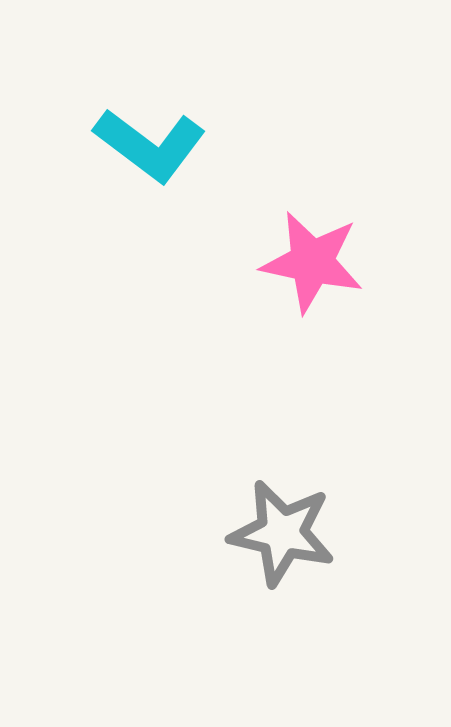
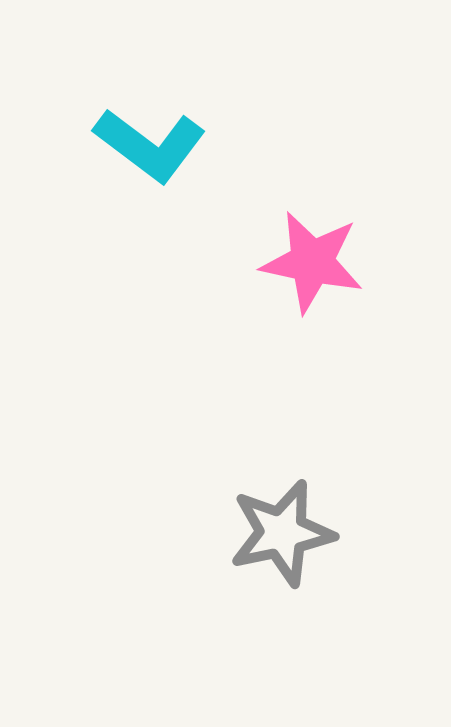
gray star: rotated 25 degrees counterclockwise
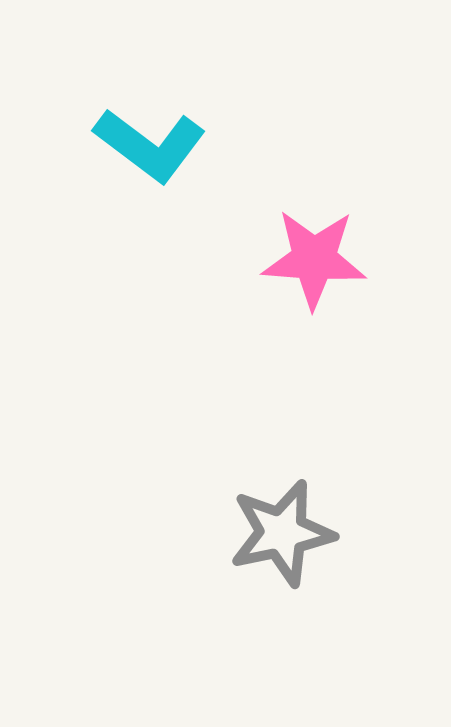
pink star: moved 2 px right, 3 px up; rotated 8 degrees counterclockwise
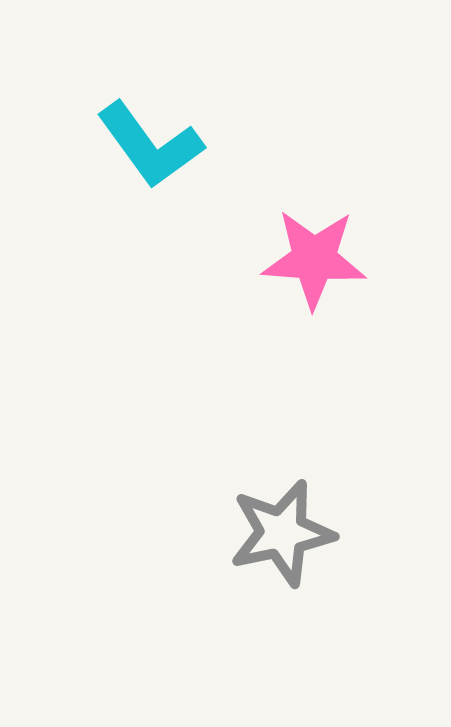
cyan L-shape: rotated 17 degrees clockwise
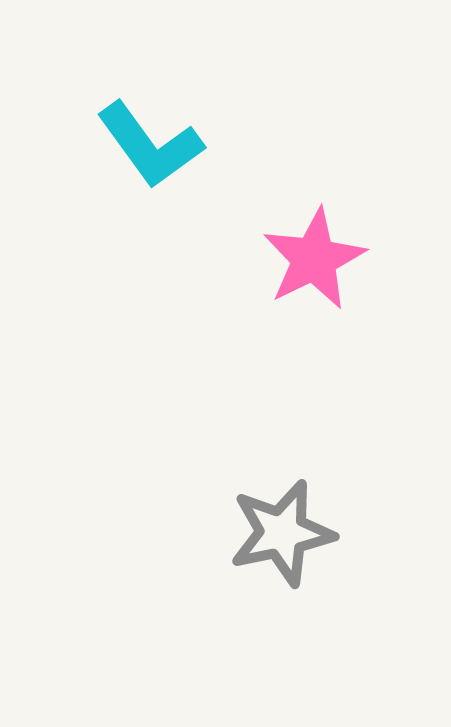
pink star: rotated 30 degrees counterclockwise
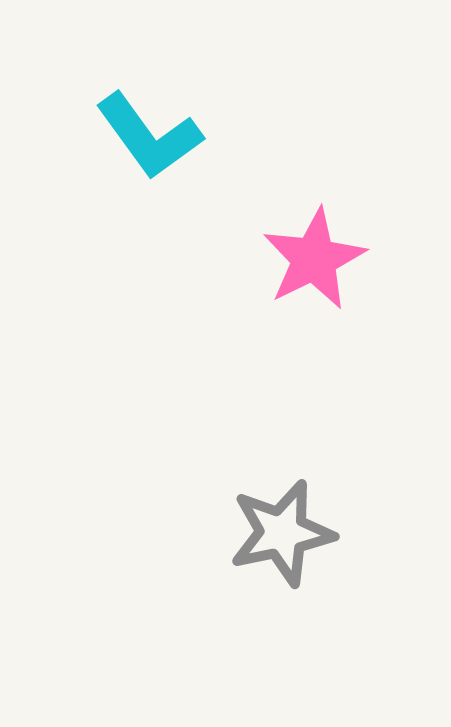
cyan L-shape: moved 1 px left, 9 px up
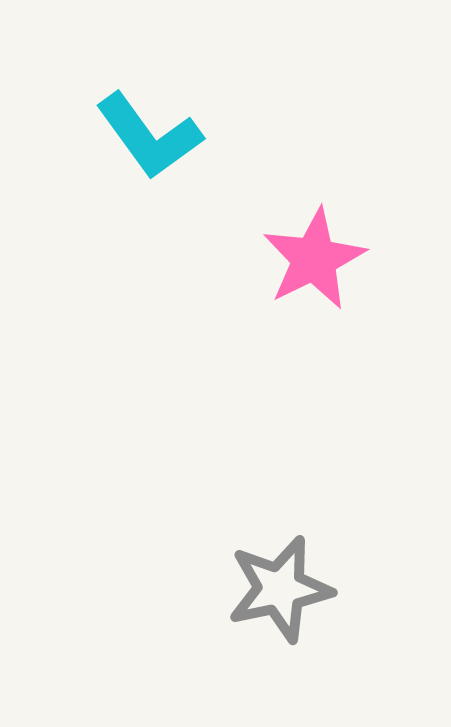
gray star: moved 2 px left, 56 px down
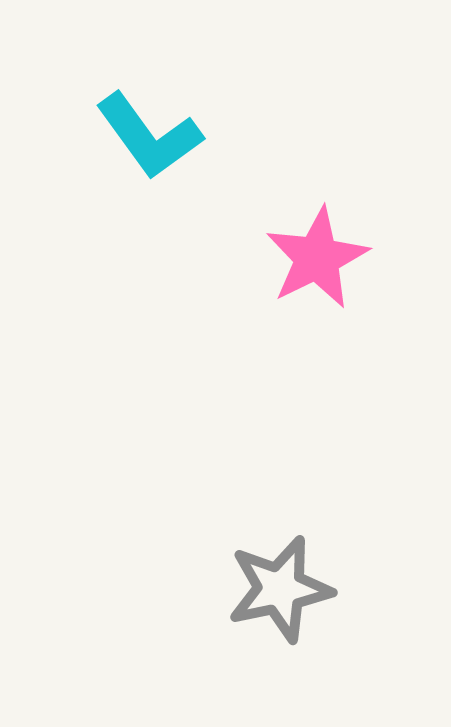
pink star: moved 3 px right, 1 px up
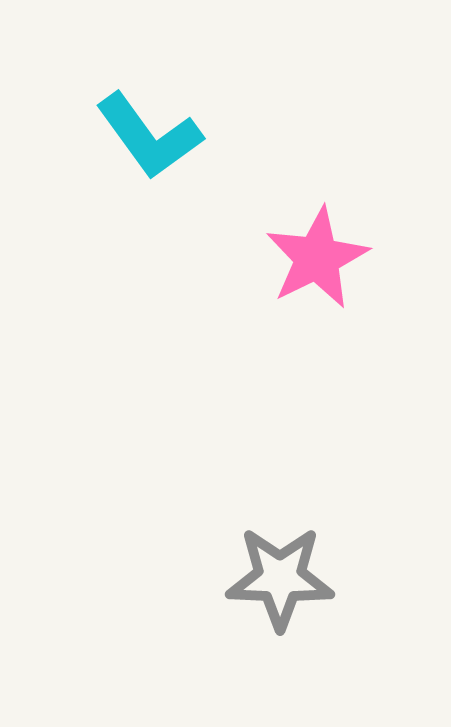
gray star: moved 11 px up; rotated 14 degrees clockwise
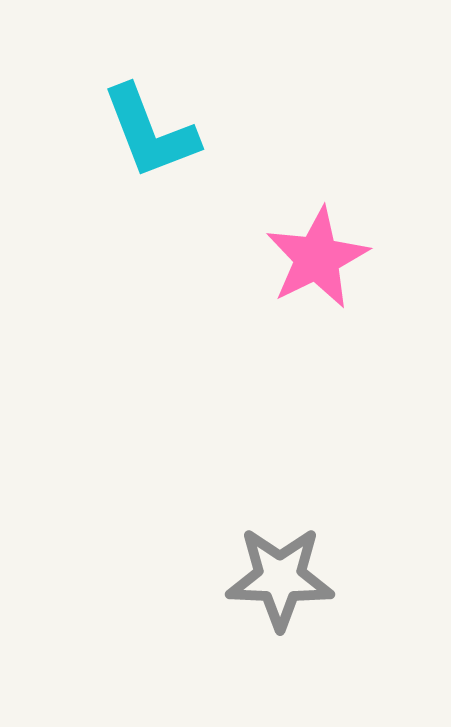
cyan L-shape: moved 1 px right, 4 px up; rotated 15 degrees clockwise
